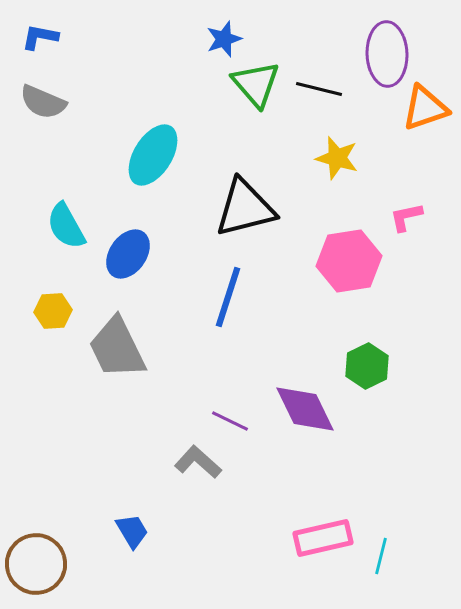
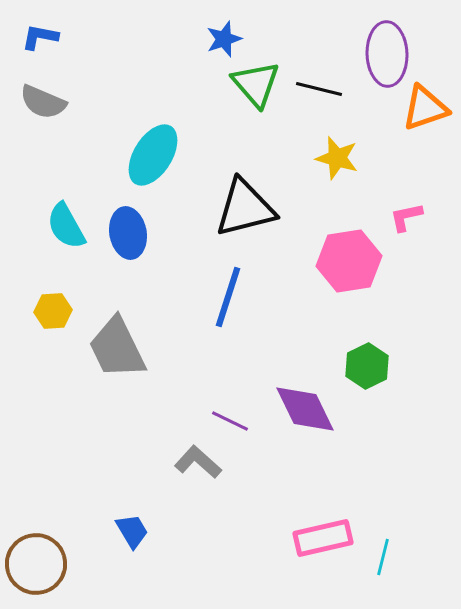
blue ellipse: moved 21 px up; rotated 45 degrees counterclockwise
cyan line: moved 2 px right, 1 px down
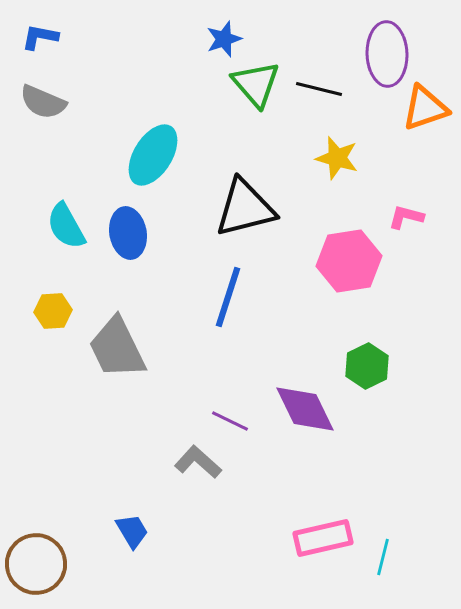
pink L-shape: rotated 27 degrees clockwise
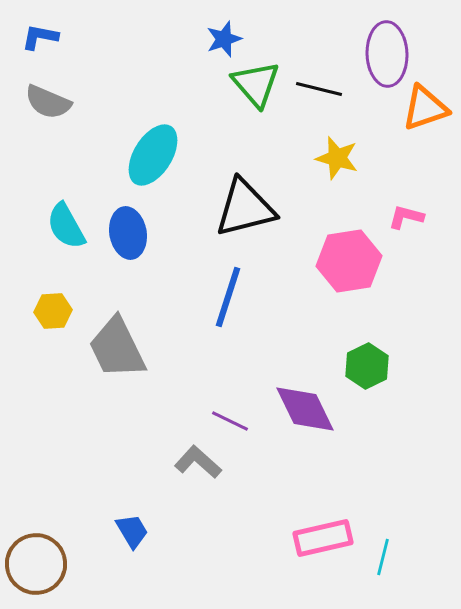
gray semicircle: moved 5 px right
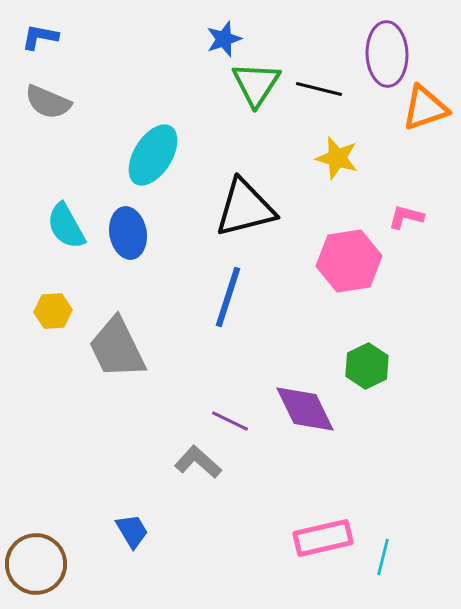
green triangle: rotated 14 degrees clockwise
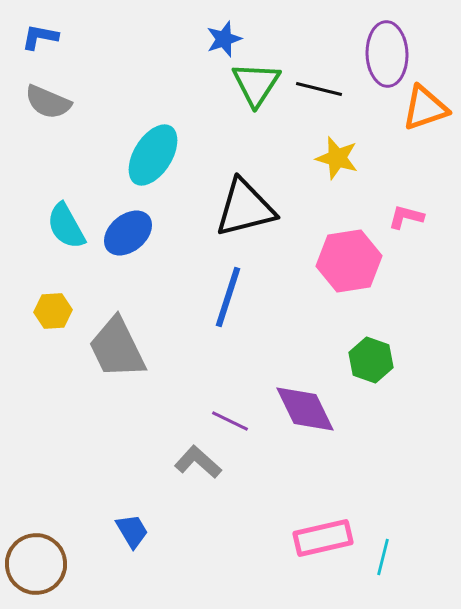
blue ellipse: rotated 60 degrees clockwise
green hexagon: moved 4 px right, 6 px up; rotated 15 degrees counterclockwise
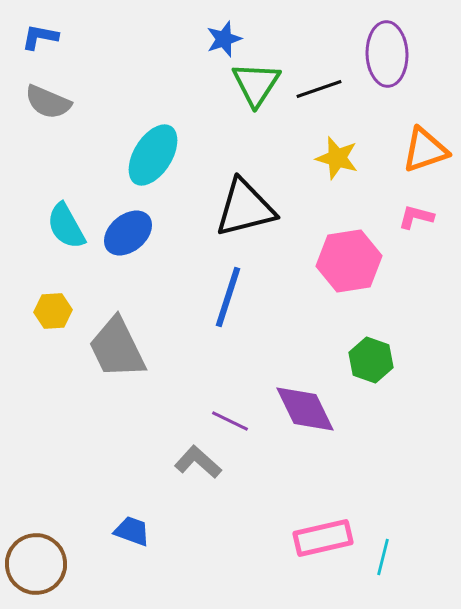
black line: rotated 33 degrees counterclockwise
orange triangle: moved 42 px down
pink L-shape: moved 10 px right
blue trapezoid: rotated 39 degrees counterclockwise
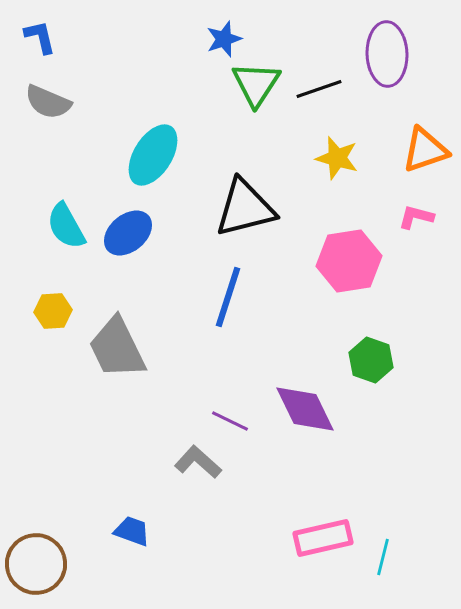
blue L-shape: rotated 66 degrees clockwise
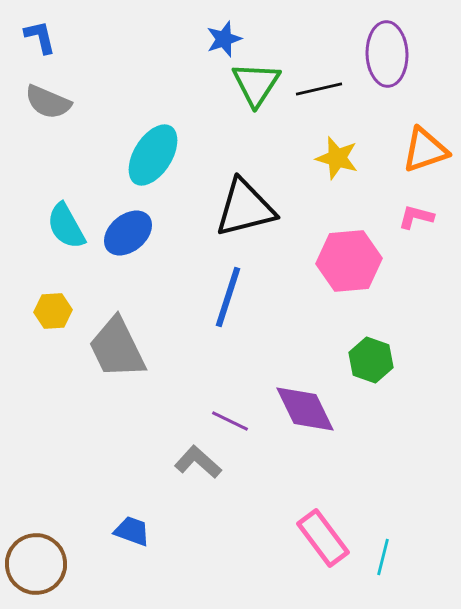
black line: rotated 6 degrees clockwise
pink hexagon: rotated 4 degrees clockwise
pink rectangle: rotated 66 degrees clockwise
